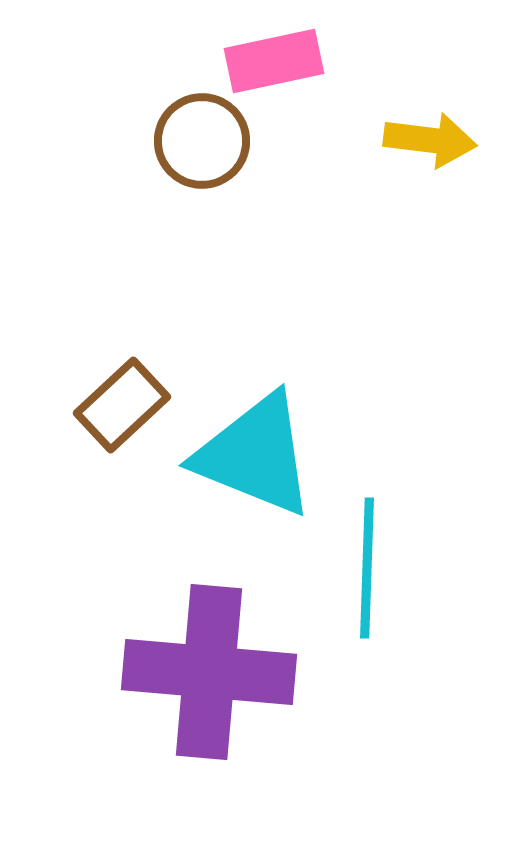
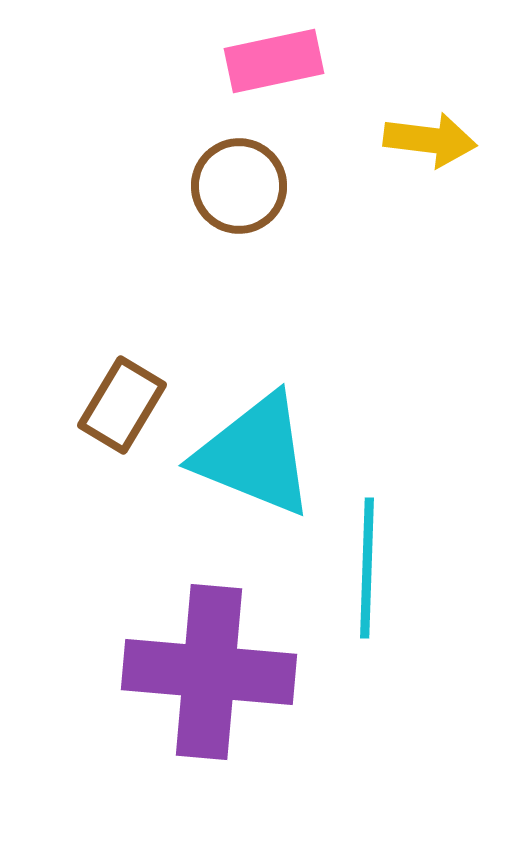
brown circle: moved 37 px right, 45 px down
brown rectangle: rotated 16 degrees counterclockwise
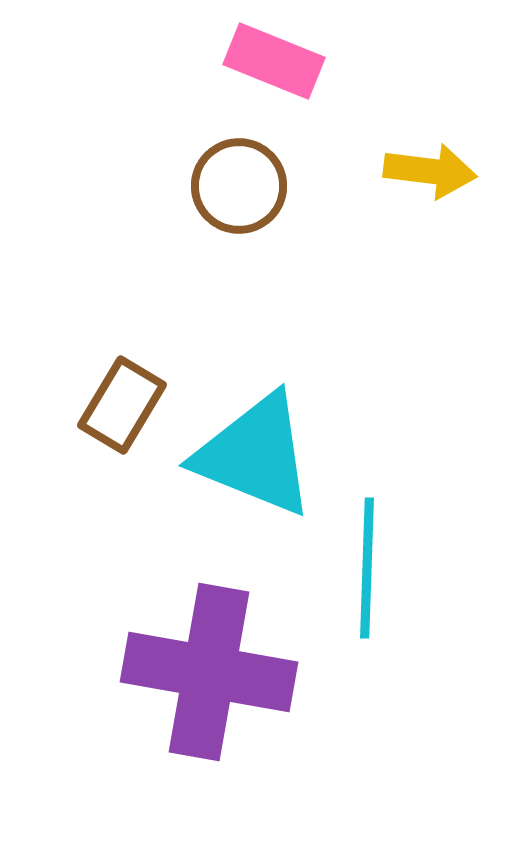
pink rectangle: rotated 34 degrees clockwise
yellow arrow: moved 31 px down
purple cross: rotated 5 degrees clockwise
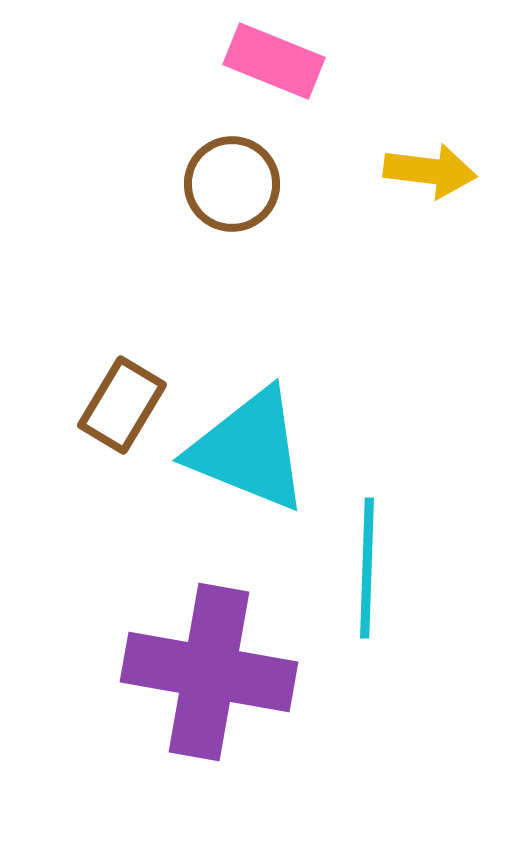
brown circle: moved 7 px left, 2 px up
cyan triangle: moved 6 px left, 5 px up
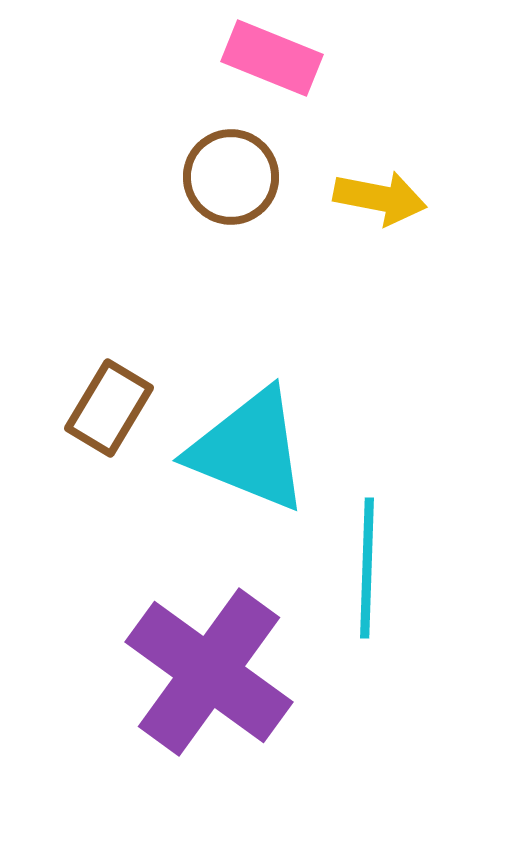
pink rectangle: moved 2 px left, 3 px up
yellow arrow: moved 50 px left, 27 px down; rotated 4 degrees clockwise
brown circle: moved 1 px left, 7 px up
brown rectangle: moved 13 px left, 3 px down
purple cross: rotated 26 degrees clockwise
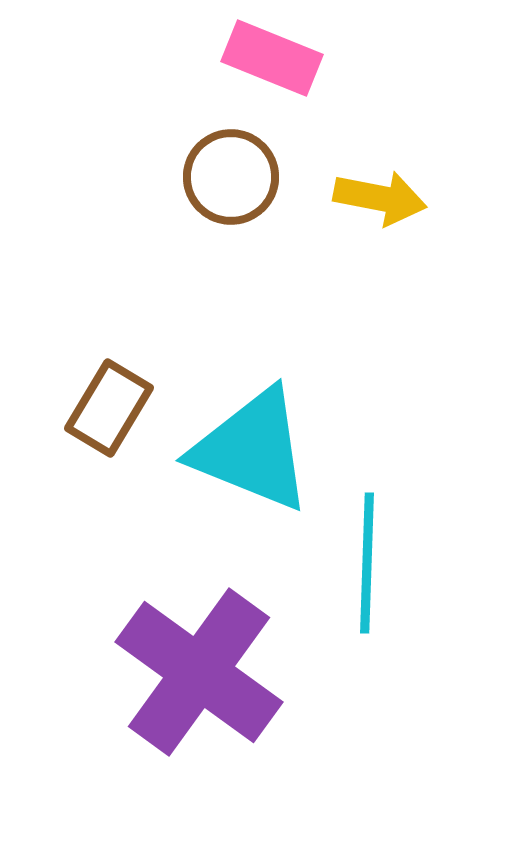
cyan triangle: moved 3 px right
cyan line: moved 5 px up
purple cross: moved 10 px left
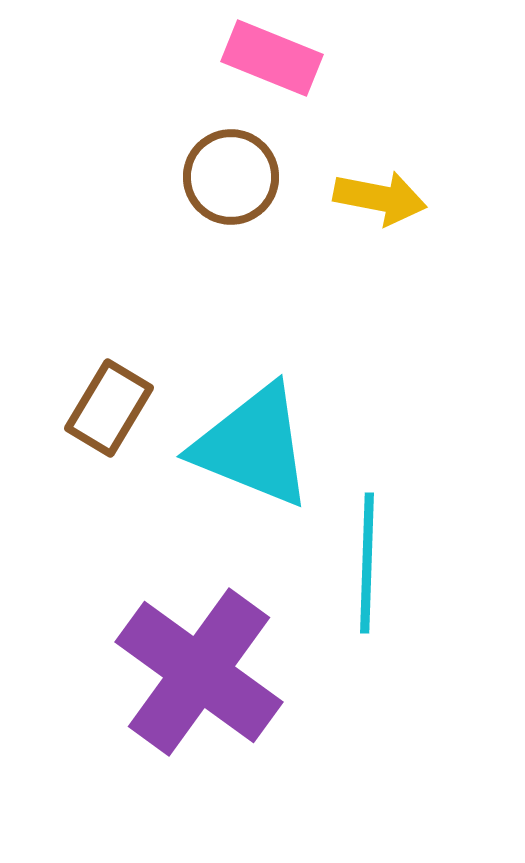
cyan triangle: moved 1 px right, 4 px up
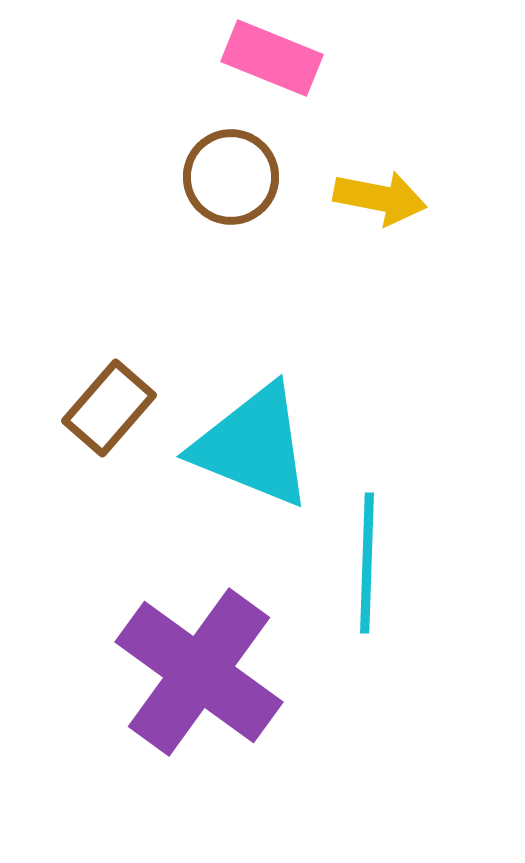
brown rectangle: rotated 10 degrees clockwise
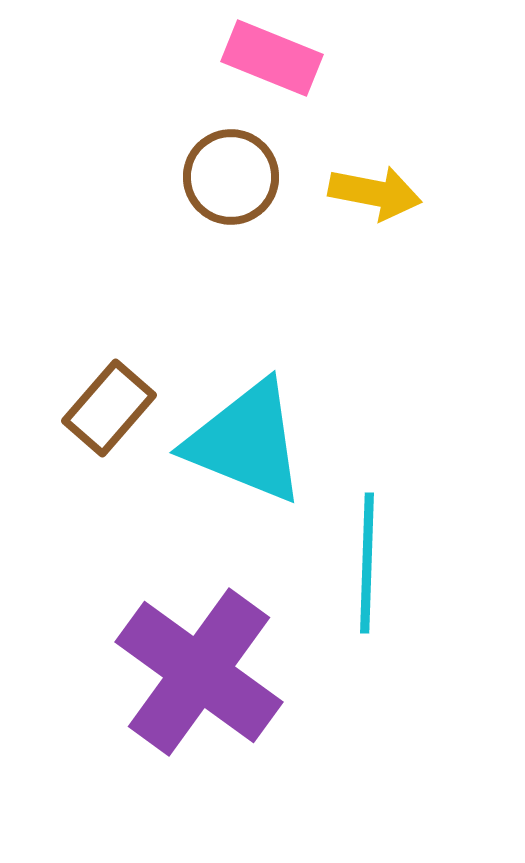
yellow arrow: moved 5 px left, 5 px up
cyan triangle: moved 7 px left, 4 px up
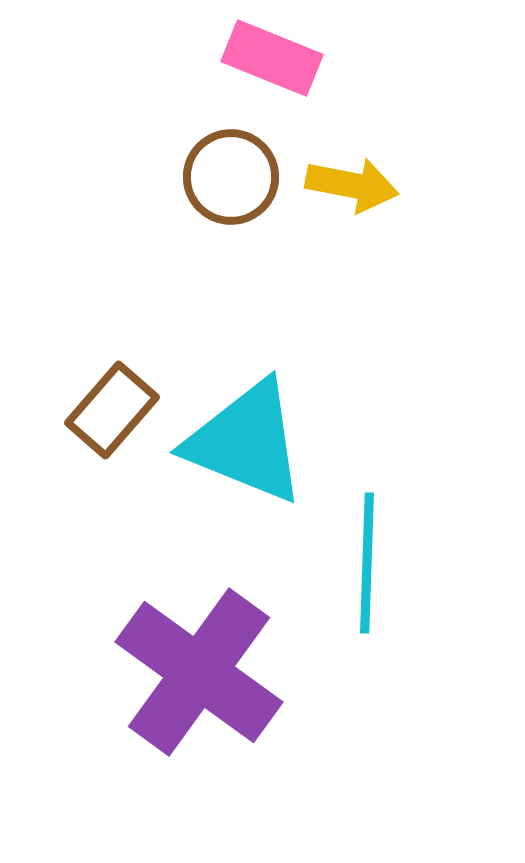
yellow arrow: moved 23 px left, 8 px up
brown rectangle: moved 3 px right, 2 px down
